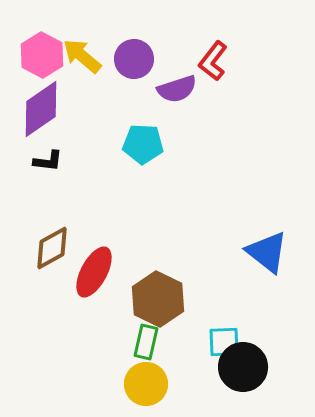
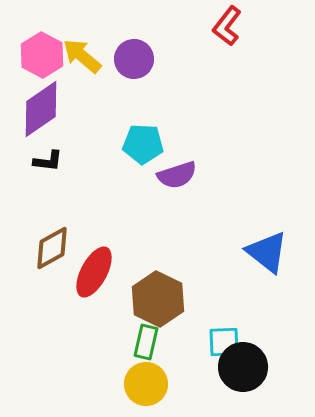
red L-shape: moved 14 px right, 35 px up
purple semicircle: moved 86 px down
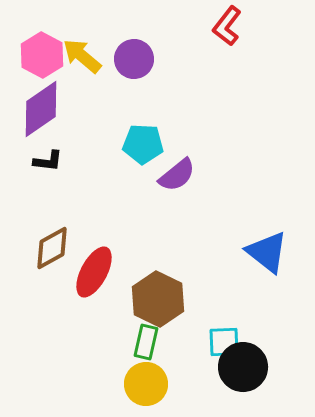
purple semicircle: rotated 21 degrees counterclockwise
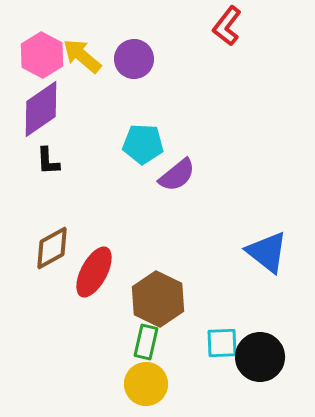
black L-shape: rotated 80 degrees clockwise
cyan square: moved 2 px left, 1 px down
black circle: moved 17 px right, 10 px up
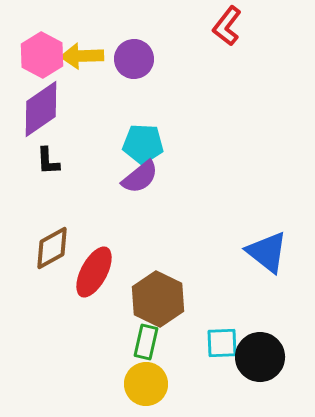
yellow arrow: rotated 42 degrees counterclockwise
purple semicircle: moved 37 px left, 2 px down
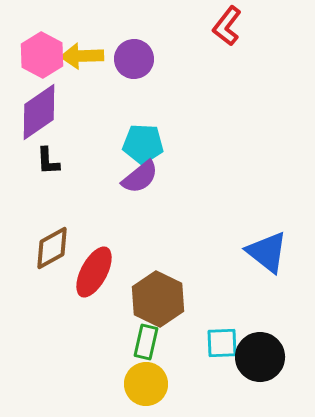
purple diamond: moved 2 px left, 3 px down
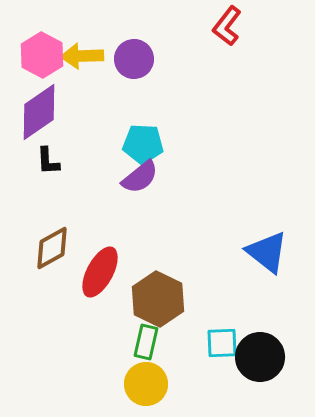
red ellipse: moved 6 px right
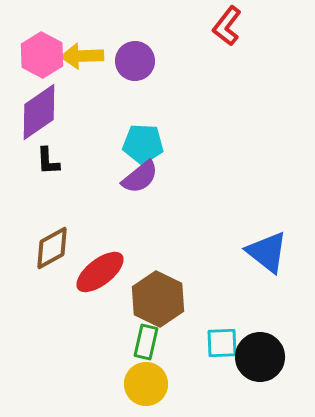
purple circle: moved 1 px right, 2 px down
red ellipse: rotated 24 degrees clockwise
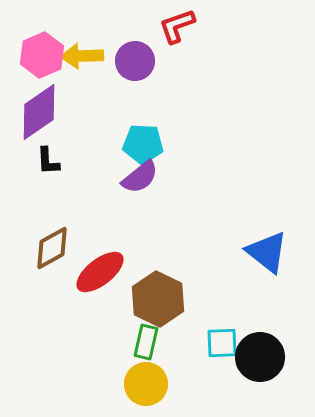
red L-shape: moved 50 px left; rotated 33 degrees clockwise
pink hexagon: rotated 9 degrees clockwise
